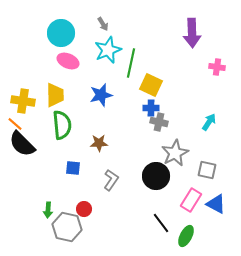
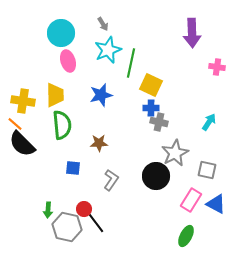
pink ellipse: rotated 50 degrees clockwise
black line: moved 65 px left
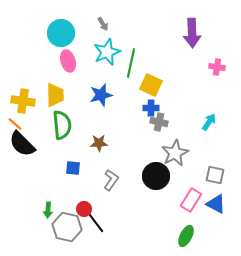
cyan star: moved 1 px left, 2 px down
gray square: moved 8 px right, 5 px down
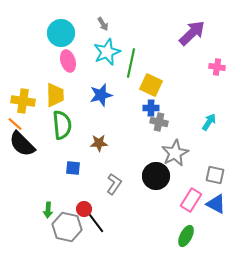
purple arrow: rotated 132 degrees counterclockwise
gray L-shape: moved 3 px right, 4 px down
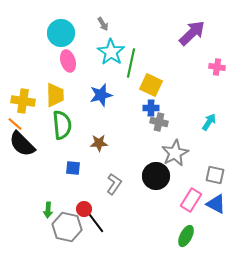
cyan star: moved 4 px right; rotated 16 degrees counterclockwise
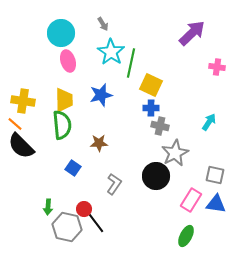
yellow trapezoid: moved 9 px right, 5 px down
gray cross: moved 1 px right, 4 px down
black semicircle: moved 1 px left, 2 px down
blue square: rotated 28 degrees clockwise
blue triangle: rotated 20 degrees counterclockwise
green arrow: moved 3 px up
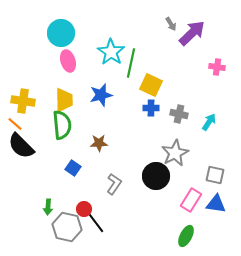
gray arrow: moved 68 px right
gray cross: moved 19 px right, 12 px up
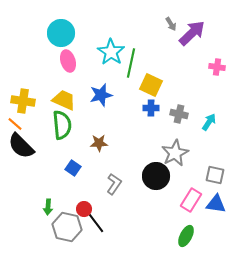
yellow trapezoid: rotated 65 degrees counterclockwise
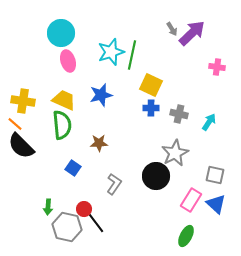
gray arrow: moved 1 px right, 5 px down
cyan star: rotated 20 degrees clockwise
green line: moved 1 px right, 8 px up
blue triangle: rotated 35 degrees clockwise
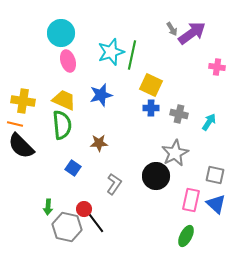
purple arrow: rotated 8 degrees clockwise
orange line: rotated 28 degrees counterclockwise
pink rectangle: rotated 20 degrees counterclockwise
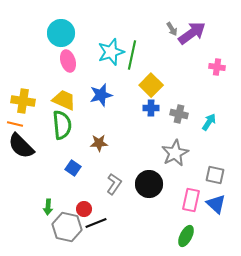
yellow square: rotated 20 degrees clockwise
black circle: moved 7 px left, 8 px down
black line: rotated 75 degrees counterclockwise
